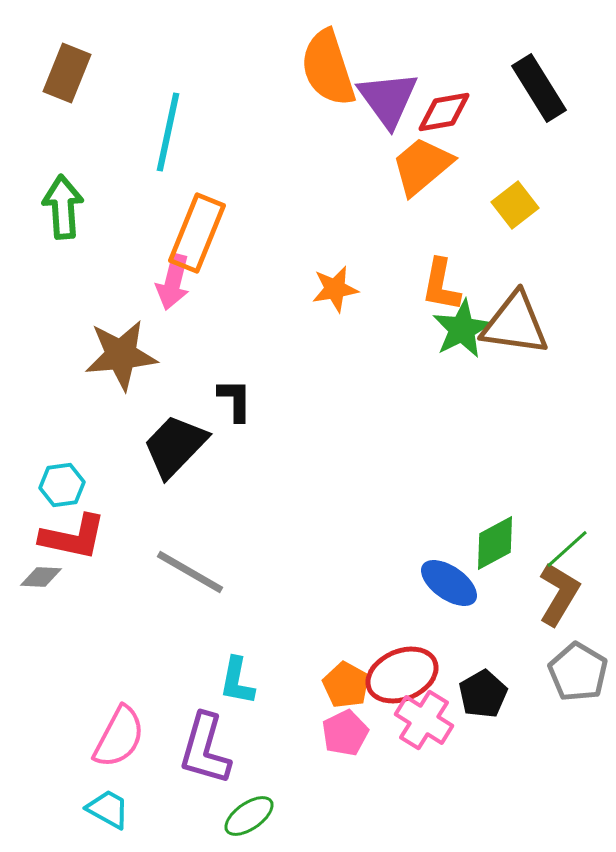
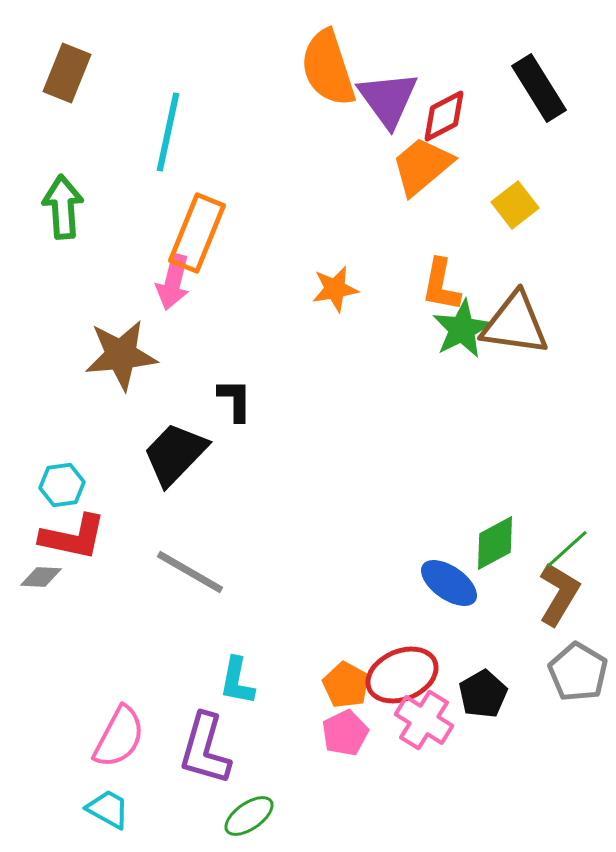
red diamond: moved 4 px down; rotated 18 degrees counterclockwise
black trapezoid: moved 8 px down
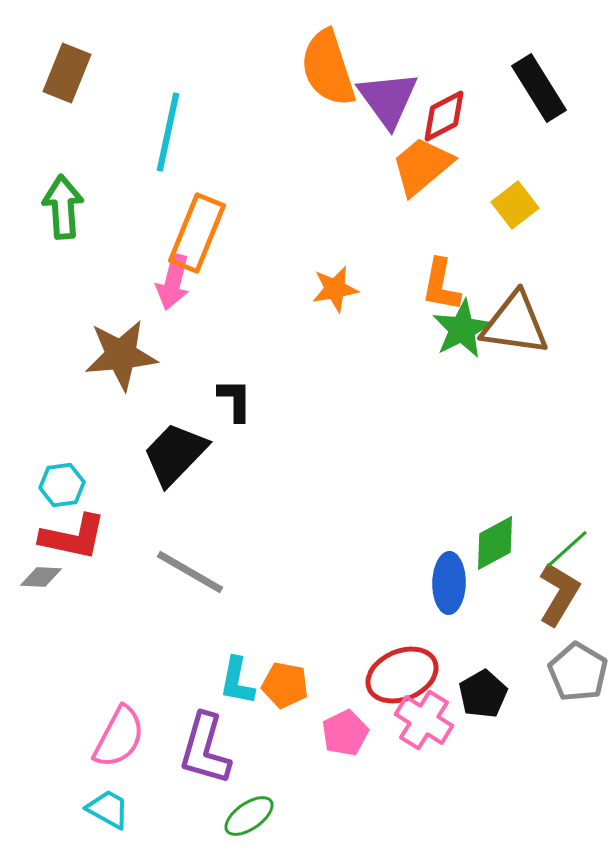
blue ellipse: rotated 56 degrees clockwise
orange pentagon: moved 61 px left; rotated 18 degrees counterclockwise
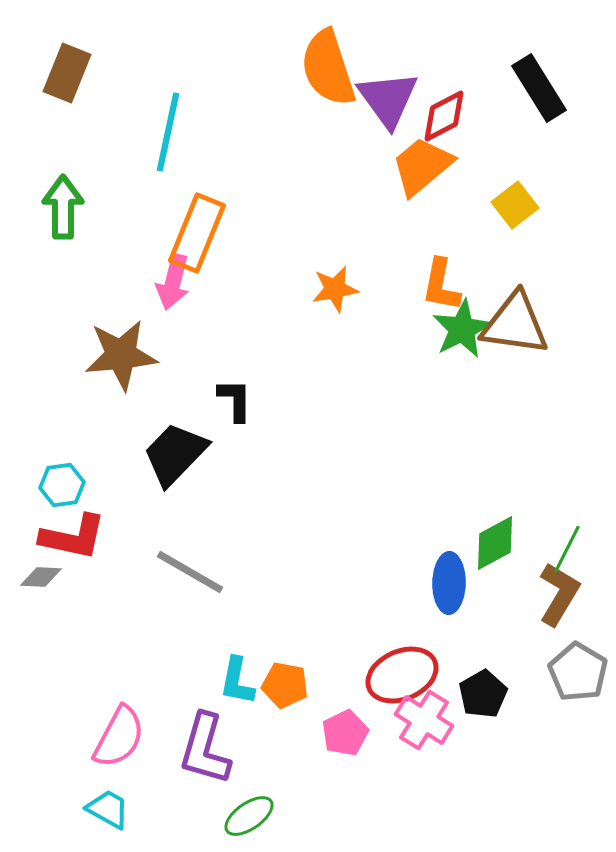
green arrow: rotated 4 degrees clockwise
green line: rotated 21 degrees counterclockwise
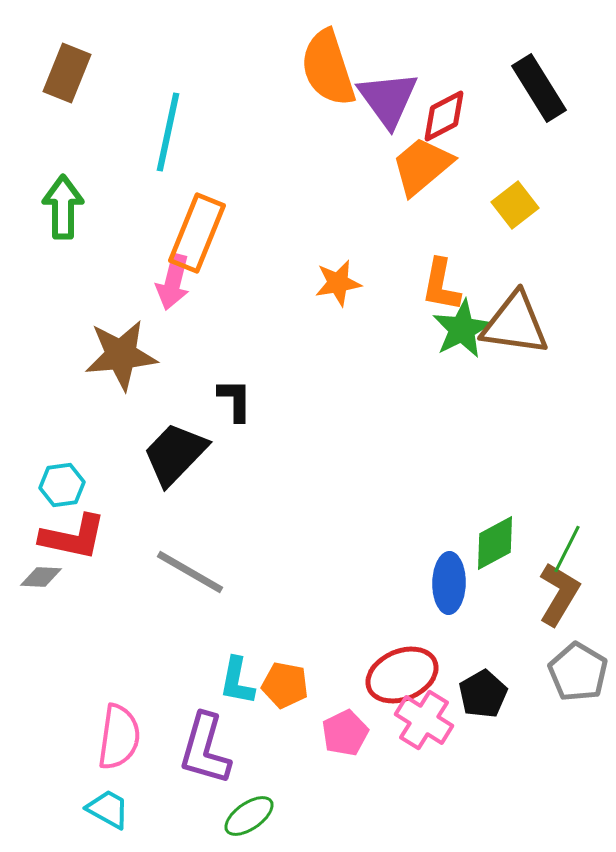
orange star: moved 3 px right, 6 px up
pink semicircle: rotated 20 degrees counterclockwise
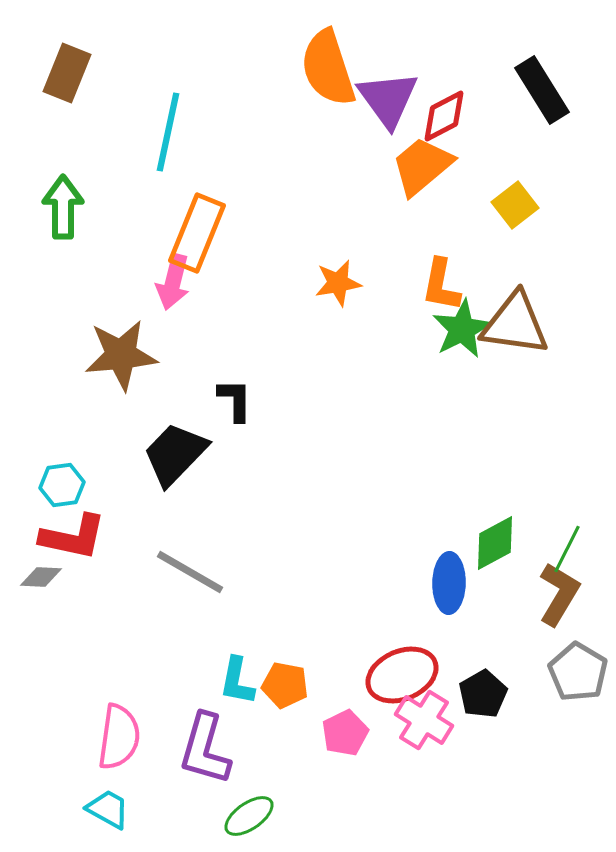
black rectangle: moved 3 px right, 2 px down
